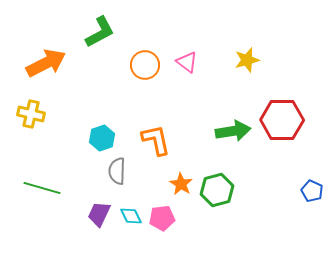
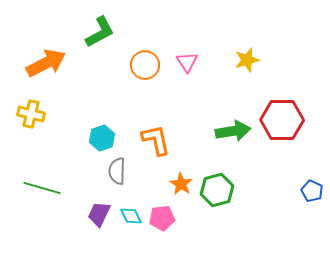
pink triangle: rotated 20 degrees clockwise
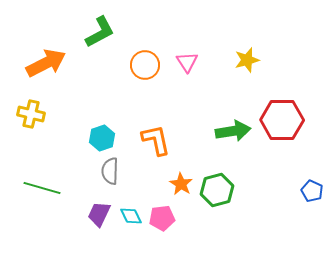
gray semicircle: moved 7 px left
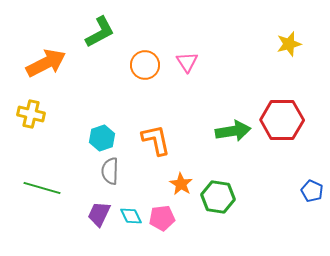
yellow star: moved 42 px right, 16 px up
green hexagon: moved 1 px right, 7 px down; rotated 24 degrees clockwise
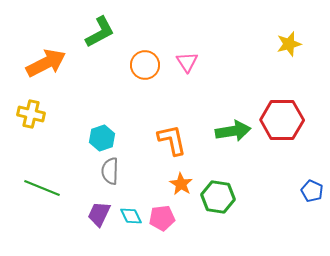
orange L-shape: moved 16 px right
green line: rotated 6 degrees clockwise
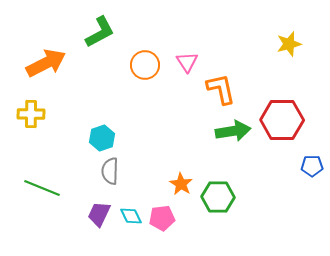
yellow cross: rotated 12 degrees counterclockwise
orange L-shape: moved 49 px right, 51 px up
blue pentagon: moved 25 px up; rotated 25 degrees counterclockwise
green hexagon: rotated 8 degrees counterclockwise
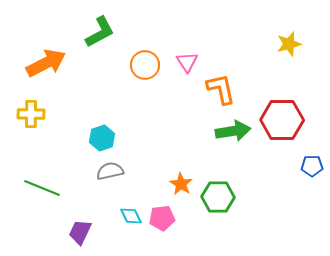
gray semicircle: rotated 76 degrees clockwise
purple trapezoid: moved 19 px left, 18 px down
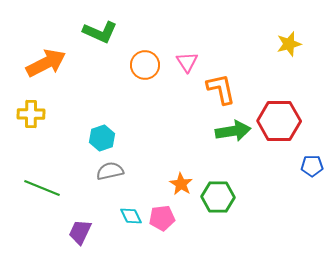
green L-shape: rotated 52 degrees clockwise
red hexagon: moved 3 px left, 1 px down
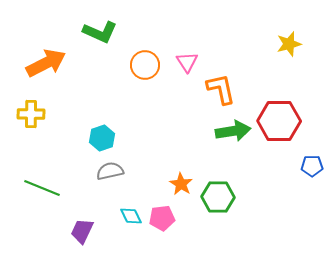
purple trapezoid: moved 2 px right, 1 px up
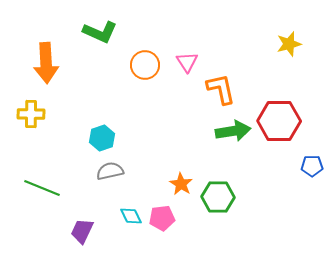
orange arrow: rotated 114 degrees clockwise
